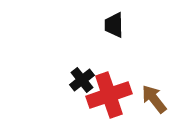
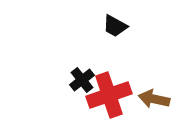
black trapezoid: moved 1 px right, 1 px down; rotated 60 degrees counterclockwise
brown arrow: rotated 40 degrees counterclockwise
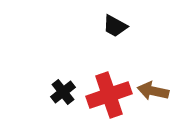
black cross: moved 19 px left, 12 px down
brown arrow: moved 1 px left, 8 px up
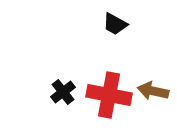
black trapezoid: moved 2 px up
red cross: rotated 30 degrees clockwise
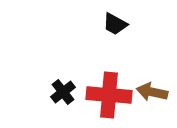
brown arrow: moved 1 px left, 1 px down
red cross: rotated 6 degrees counterclockwise
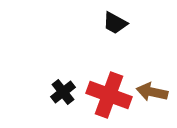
black trapezoid: moved 1 px up
red cross: rotated 15 degrees clockwise
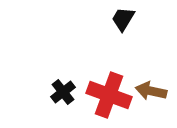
black trapezoid: moved 8 px right, 4 px up; rotated 92 degrees clockwise
brown arrow: moved 1 px left, 1 px up
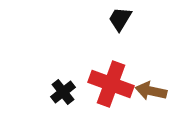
black trapezoid: moved 3 px left
red cross: moved 2 px right, 11 px up
